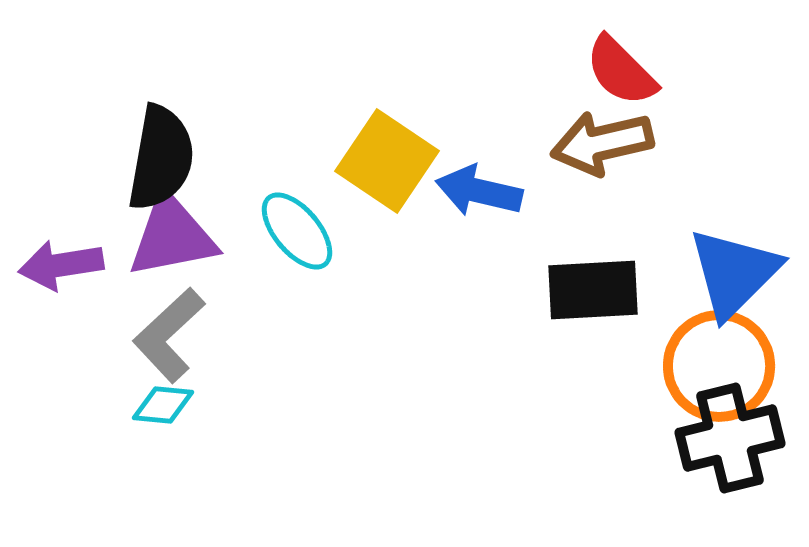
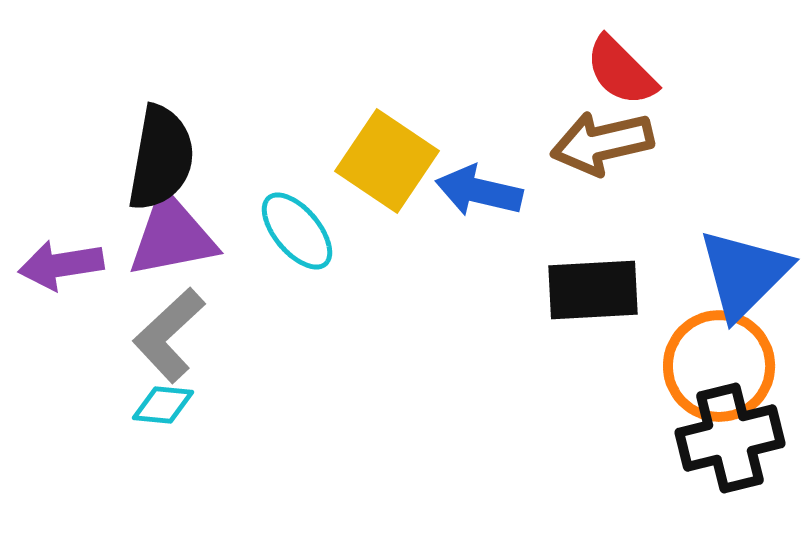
blue triangle: moved 10 px right, 1 px down
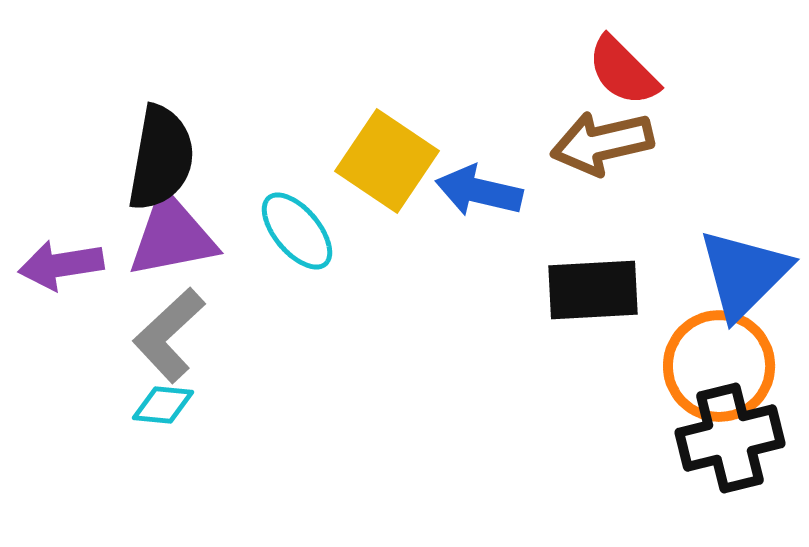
red semicircle: moved 2 px right
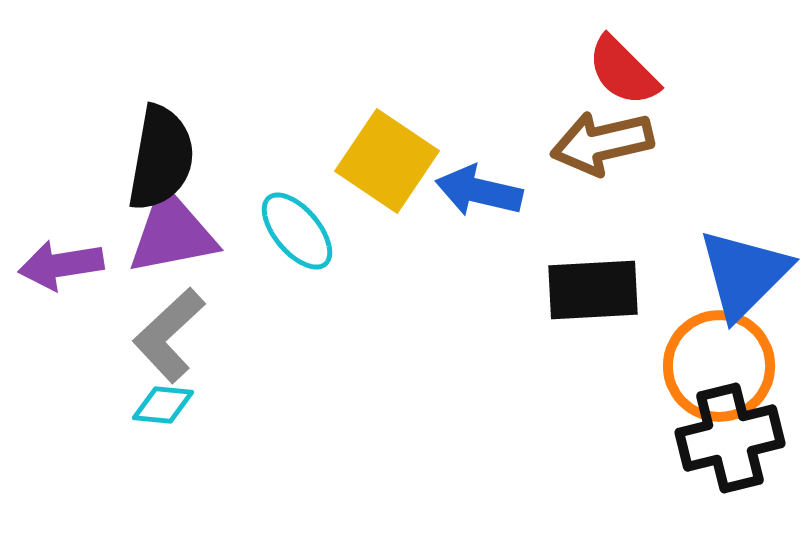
purple triangle: moved 3 px up
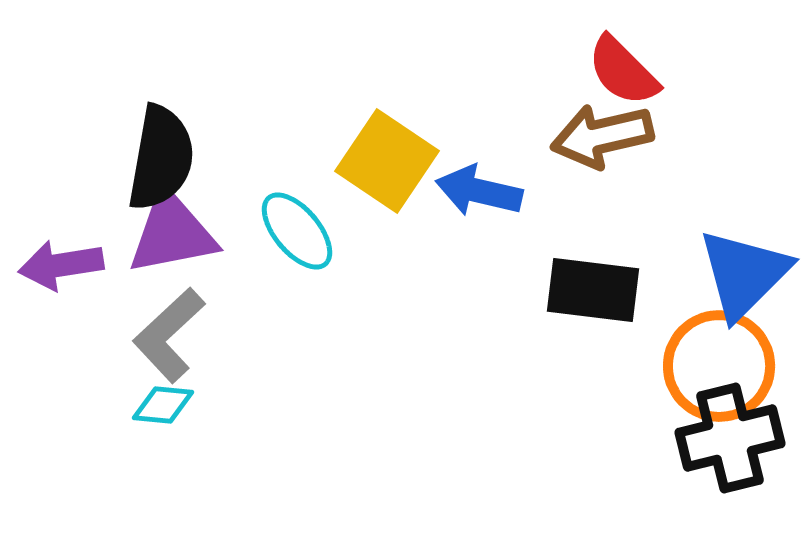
brown arrow: moved 7 px up
black rectangle: rotated 10 degrees clockwise
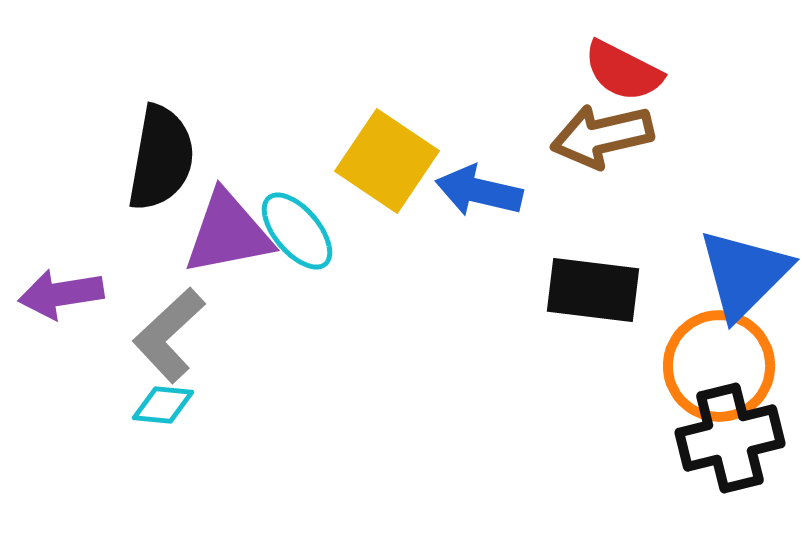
red semicircle: rotated 18 degrees counterclockwise
purple triangle: moved 56 px right
purple arrow: moved 29 px down
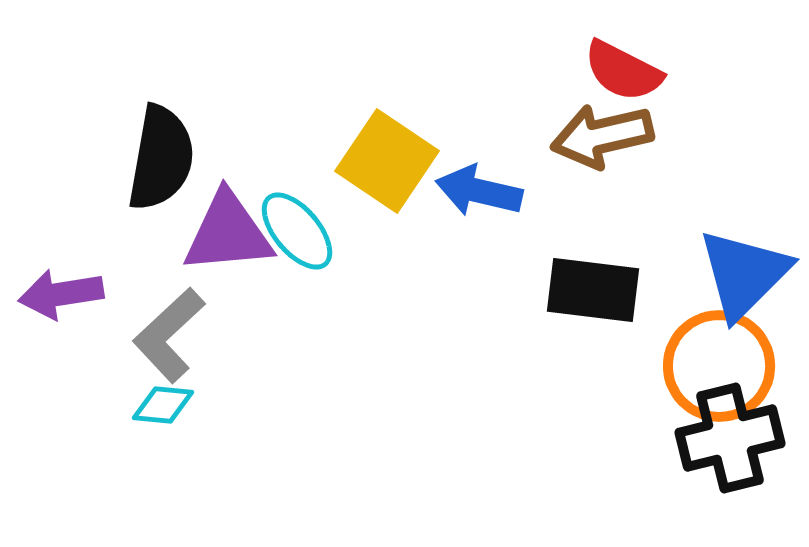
purple triangle: rotated 6 degrees clockwise
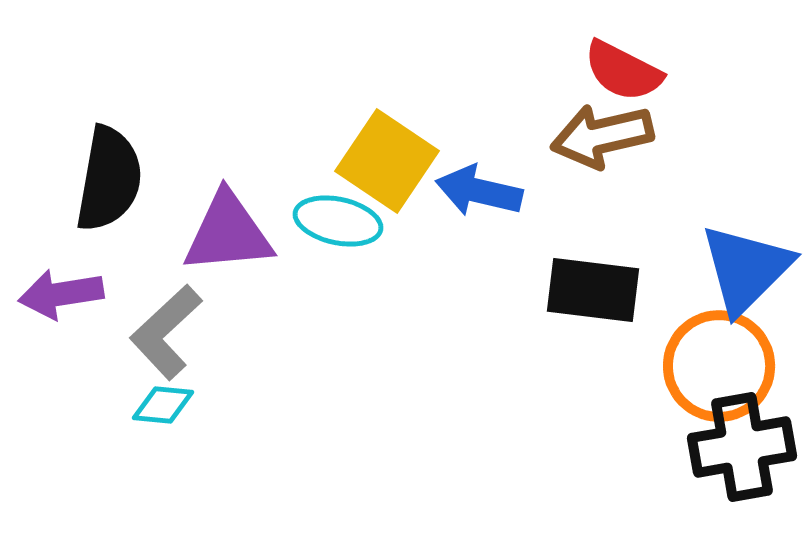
black semicircle: moved 52 px left, 21 px down
cyan ellipse: moved 41 px right, 10 px up; rotated 38 degrees counterclockwise
blue triangle: moved 2 px right, 5 px up
gray L-shape: moved 3 px left, 3 px up
black cross: moved 12 px right, 9 px down; rotated 4 degrees clockwise
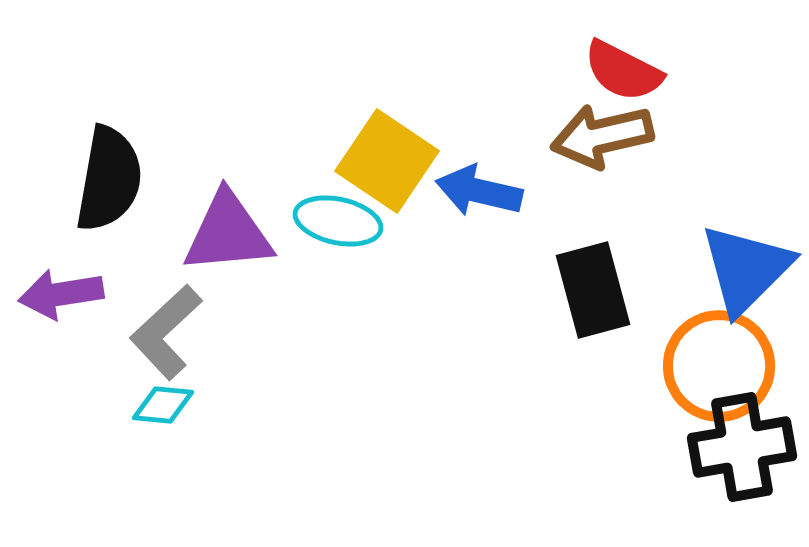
black rectangle: rotated 68 degrees clockwise
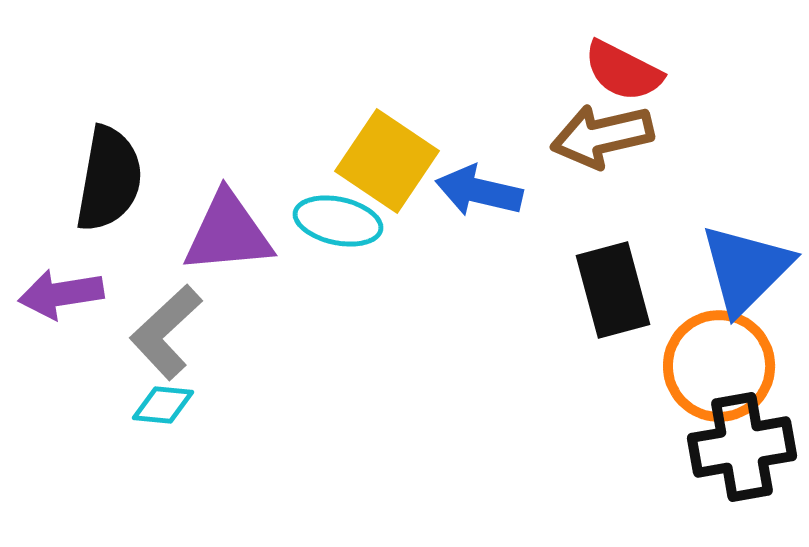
black rectangle: moved 20 px right
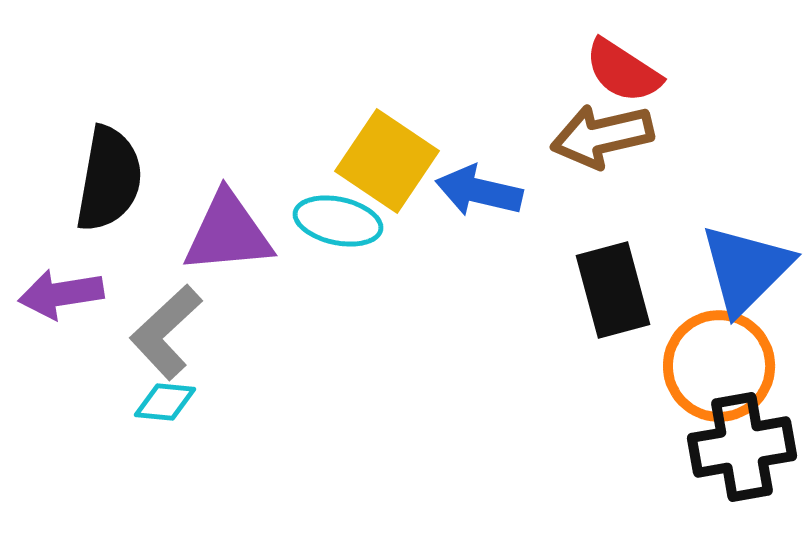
red semicircle: rotated 6 degrees clockwise
cyan diamond: moved 2 px right, 3 px up
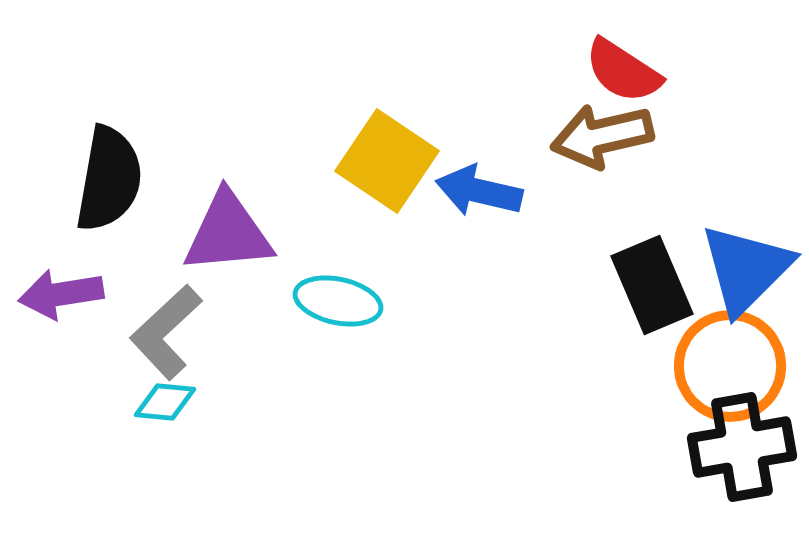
cyan ellipse: moved 80 px down
black rectangle: moved 39 px right, 5 px up; rotated 8 degrees counterclockwise
orange circle: moved 11 px right
